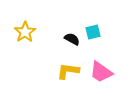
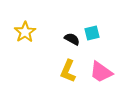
cyan square: moved 1 px left, 1 px down
yellow L-shape: rotated 75 degrees counterclockwise
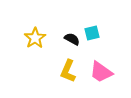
yellow star: moved 10 px right, 6 px down
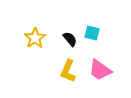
cyan square: rotated 28 degrees clockwise
black semicircle: moved 2 px left; rotated 21 degrees clockwise
pink trapezoid: moved 1 px left, 2 px up
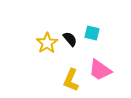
yellow star: moved 12 px right, 5 px down
yellow L-shape: moved 3 px right, 9 px down
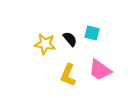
yellow star: moved 2 px left, 1 px down; rotated 30 degrees counterclockwise
yellow L-shape: moved 3 px left, 5 px up
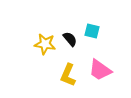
cyan square: moved 2 px up
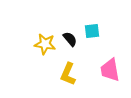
cyan square: rotated 21 degrees counterclockwise
pink trapezoid: moved 10 px right; rotated 45 degrees clockwise
yellow L-shape: moved 1 px up
